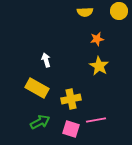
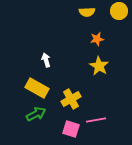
yellow semicircle: moved 2 px right
yellow cross: rotated 18 degrees counterclockwise
green arrow: moved 4 px left, 8 px up
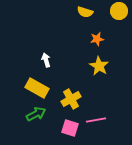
yellow semicircle: moved 2 px left; rotated 21 degrees clockwise
pink square: moved 1 px left, 1 px up
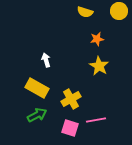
green arrow: moved 1 px right, 1 px down
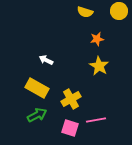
white arrow: rotated 48 degrees counterclockwise
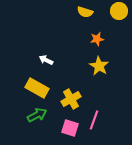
pink line: moved 2 px left; rotated 60 degrees counterclockwise
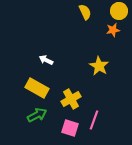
yellow semicircle: rotated 133 degrees counterclockwise
orange star: moved 16 px right, 9 px up
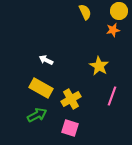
yellow rectangle: moved 4 px right
pink line: moved 18 px right, 24 px up
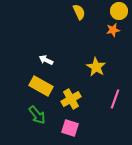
yellow semicircle: moved 6 px left
yellow star: moved 3 px left, 1 px down
yellow rectangle: moved 2 px up
pink line: moved 3 px right, 3 px down
green arrow: rotated 78 degrees clockwise
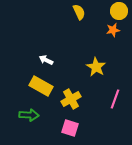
green arrow: moved 8 px left; rotated 48 degrees counterclockwise
